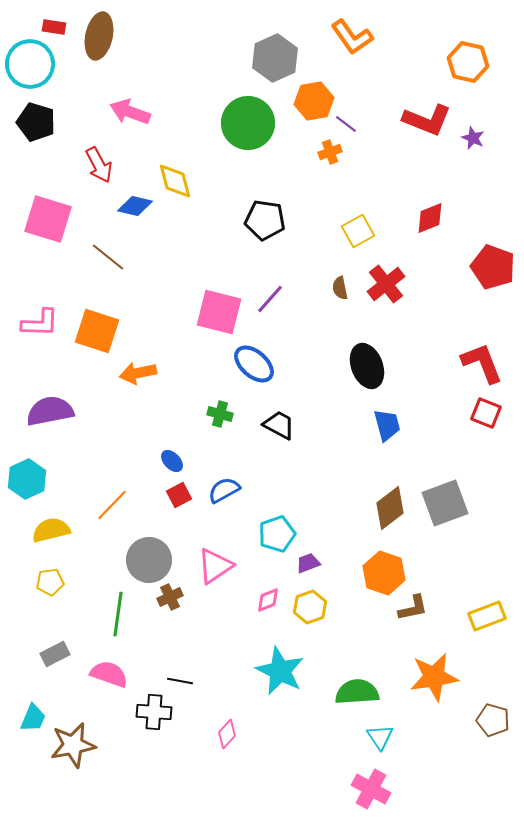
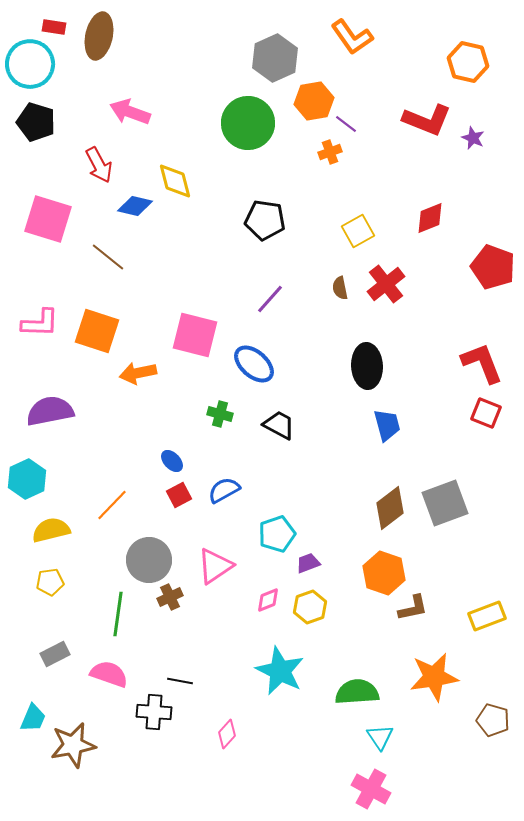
pink square at (219, 312): moved 24 px left, 23 px down
black ellipse at (367, 366): rotated 18 degrees clockwise
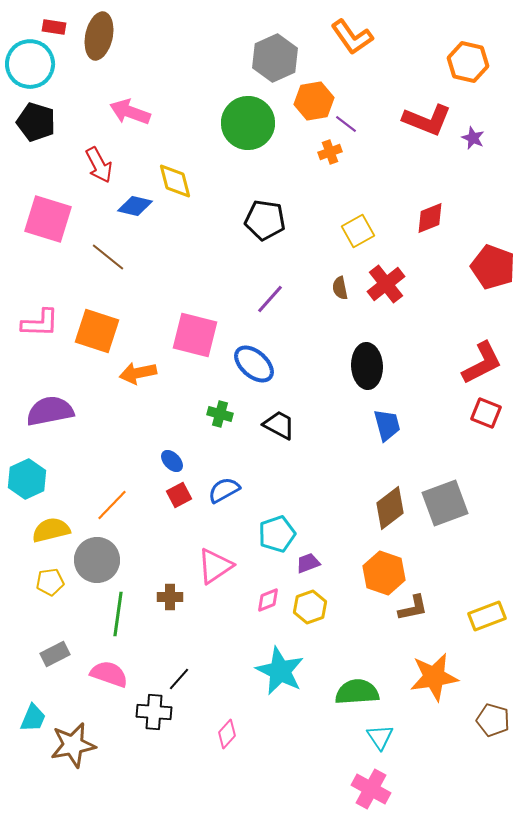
red L-shape at (482, 363): rotated 84 degrees clockwise
gray circle at (149, 560): moved 52 px left
brown cross at (170, 597): rotated 25 degrees clockwise
black line at (180, 681): moved 1 px left, 2 px up; rotated 60 degrees counterclockwise
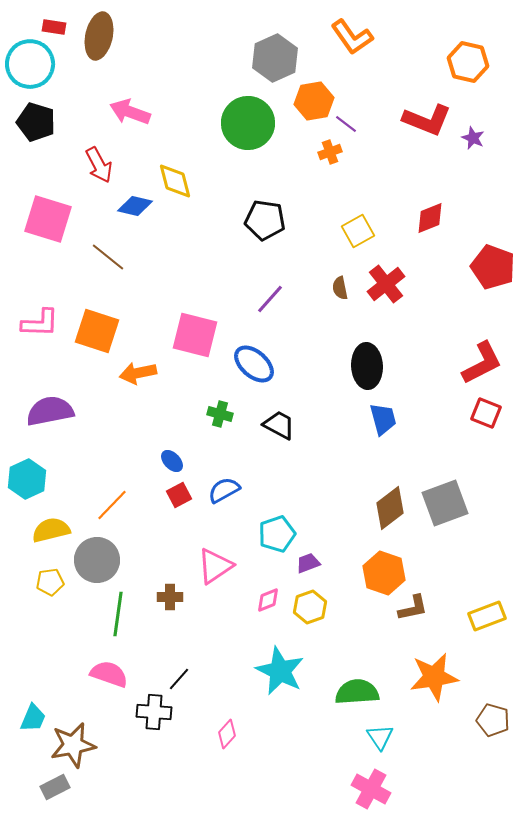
blue trapezoid at (387, 425): moved 4 px left, 6 px up
gray rectangle at (55, 654): moved 133 px down
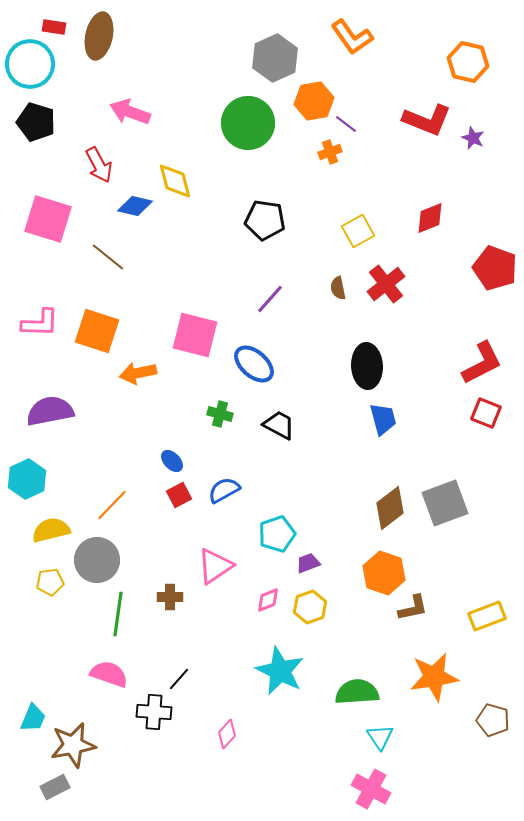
red pentagon at (493, 267): moved 2 px right, 1 px down
brown semicircle at (340, 288): moved 2 px left
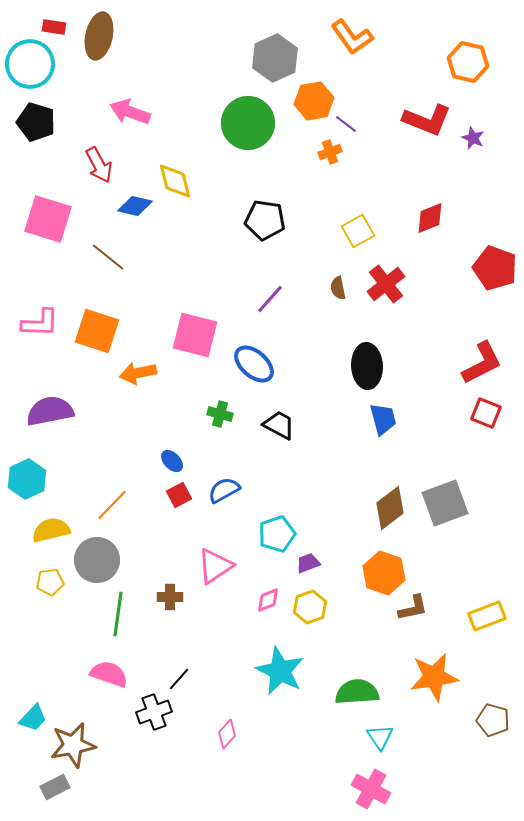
black cross at (154, 712): rotated 24 degrees counterclockwise
cyan trapezoid at (33, 718): rotated 20 degrees clockwise
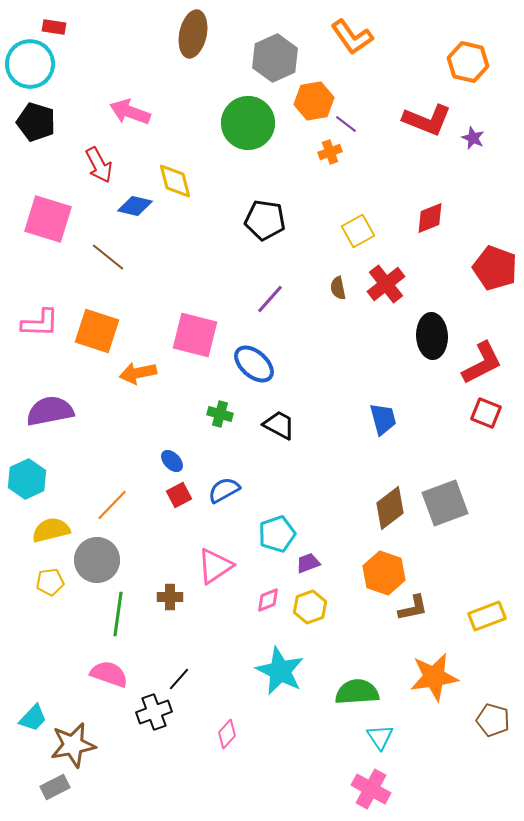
brown ellipse at (99, 36): moved 94 px right, 2 px up
black ellipse at (367, 366): moved 65 px right, 30 px up
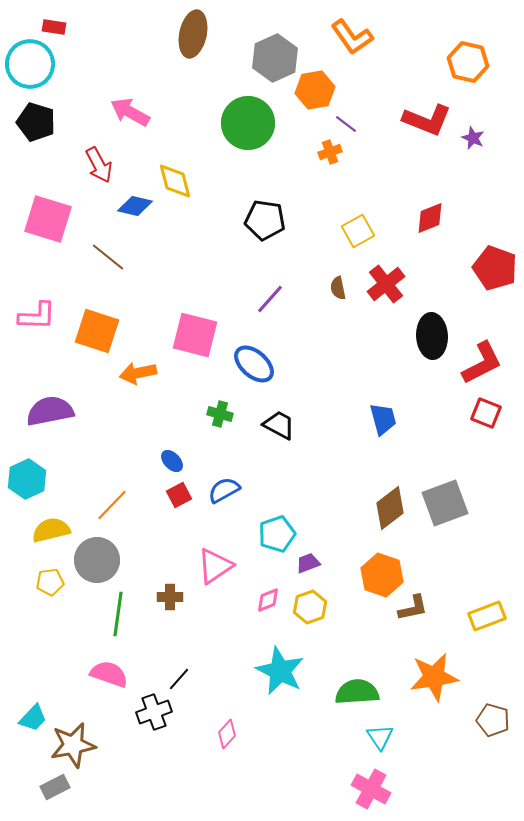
orange hexagon at (314, 101): moved 1 px right, 11 px up
pink arrow at (130, 112): rotated 9 degrees clockwise
pink L-shape at (40, 323): moved 3 px left, 7 px up
orange hexagon at (384, 573): moved 2 px left, 2 px down
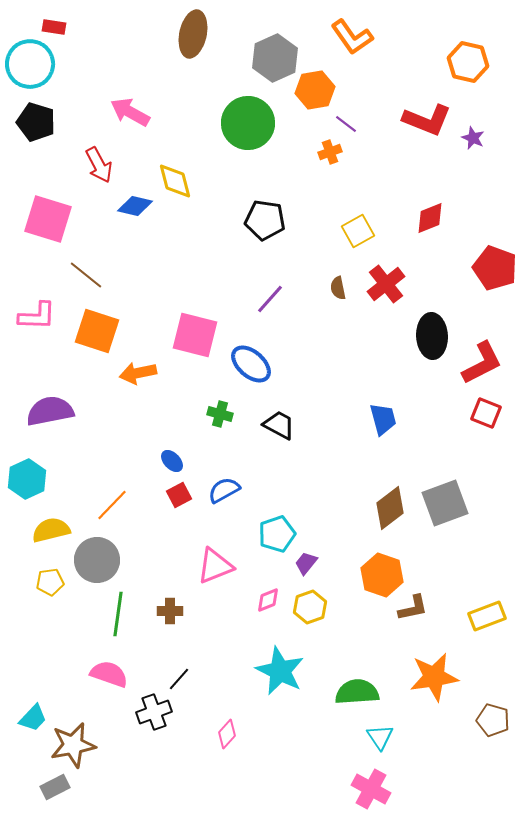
brown line at (108, 257): moved 22 px left, 18 px down
blue ellipse at (254, 364): moved 3 px left
purple trapezoid at (308, 563): moved 2 px left; rotated 30 degrees counterclockwise
pink triangle at (215, 566): rotated 12 degrees clockwise
brown cross at (170, 597): moved 14 px down
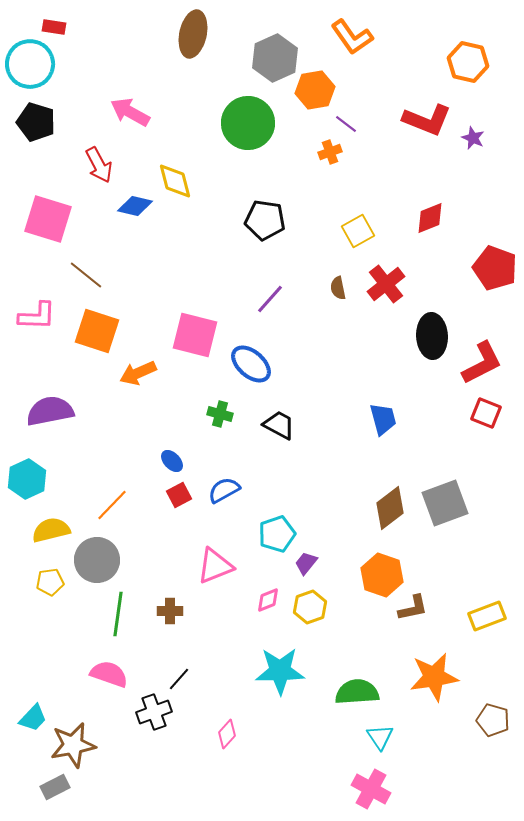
orange arrow at (138, 373): rotated 12 degrees counterclockwise
cyan star at (280, 671): rotated 27 degrees counterclockwise
